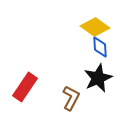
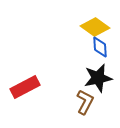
black star: rotated 12 degrees clockwise
red rectangle: rotated 28 degrees clockwise
brown L-shape: moved 14 px right, 4 px down
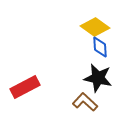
black star: rotated 24 degrees clockwise
brown L-shape: rotated 75 degrees counterclockwise
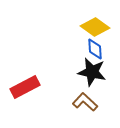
blue diamond: moved 5 px left, 2 px down
black star: moved 6 px left, 6 px up
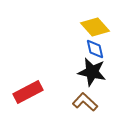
yellow diamond: rotated 12 degrees clockwise
blue diamond: rotated 10 degrees counterclockwise
red rectangle: moved 3 px right, 5 px down
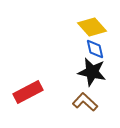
yellow diamond: moved 3 px left
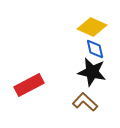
yellow diamond: rotated 24 degrees counterclockwise
red rectangle: moved 1 px right, 7 px up
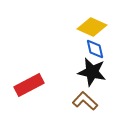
brown L-shape: moved 1 px up
